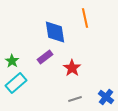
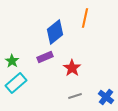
orange line: rotated 24 degrees clockwise
blue diamond: rotated 60 degrees clockwise
purple rectangle: rotated 14 degrees clockwise
gray line: moved 3 px up
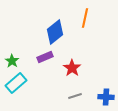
blue cross: rotated 35 degrees counterclockwise
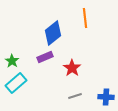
orange line: rotated 18 degrees counterclockwise
blue diamond: moved 2 px left, 1 px down
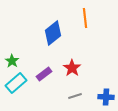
purple rectangle: moved 1 px left, 17 px down; rotated 14 degrees counterclockwise
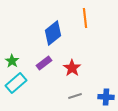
purple rectangle: moved 11 px up
